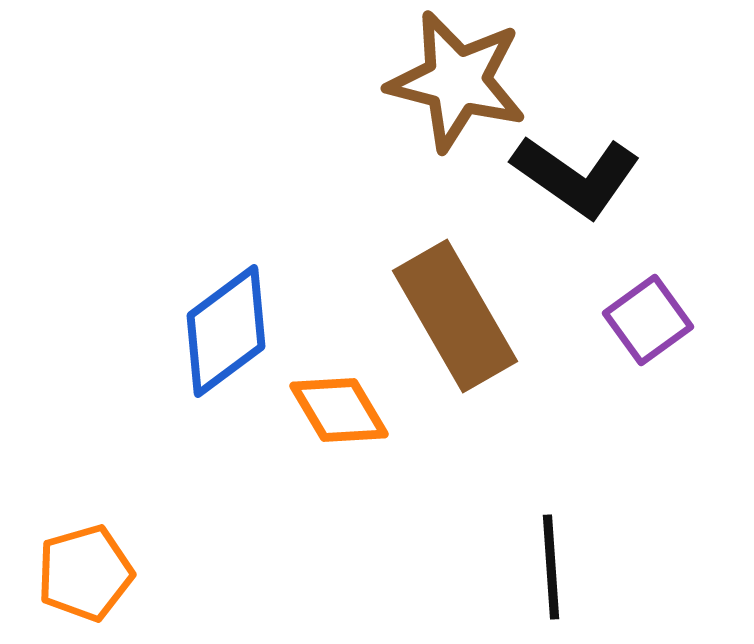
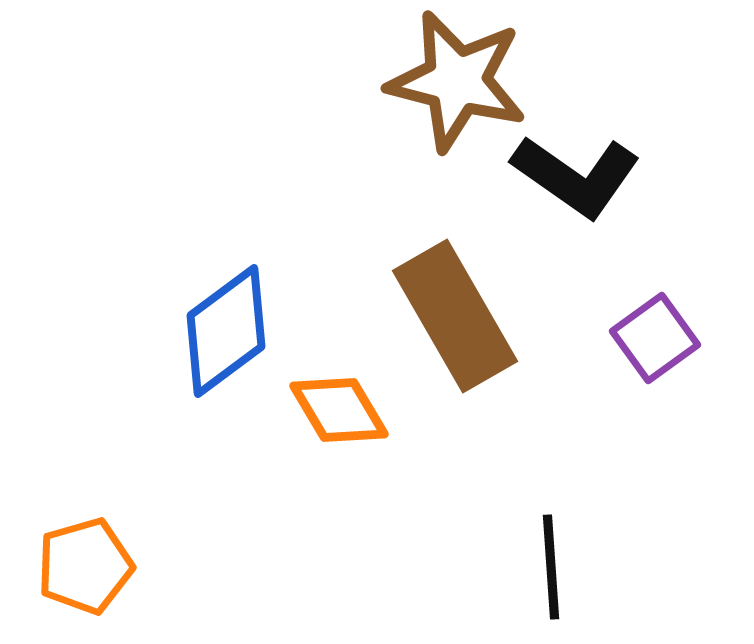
purple square: moved 7 px right, 18 px down
orange pentagon: moved 7 px up
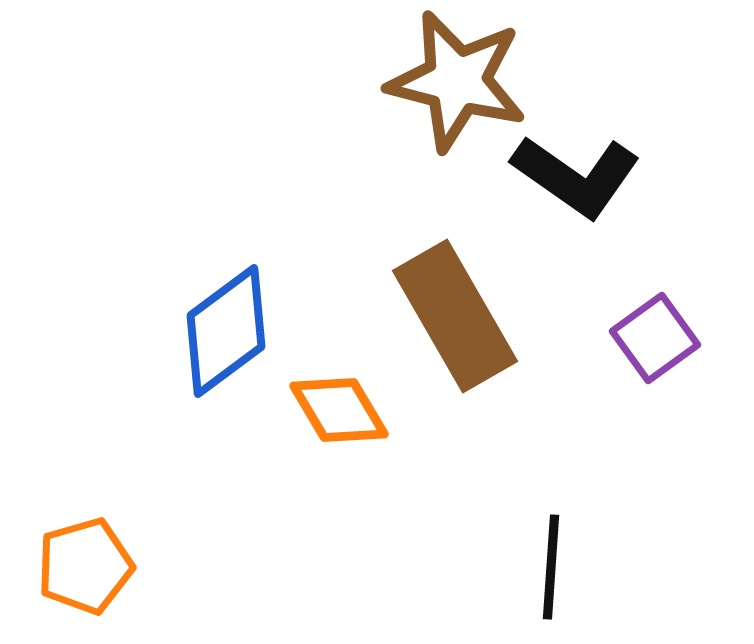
black line: rotated 8 degrees clockwise
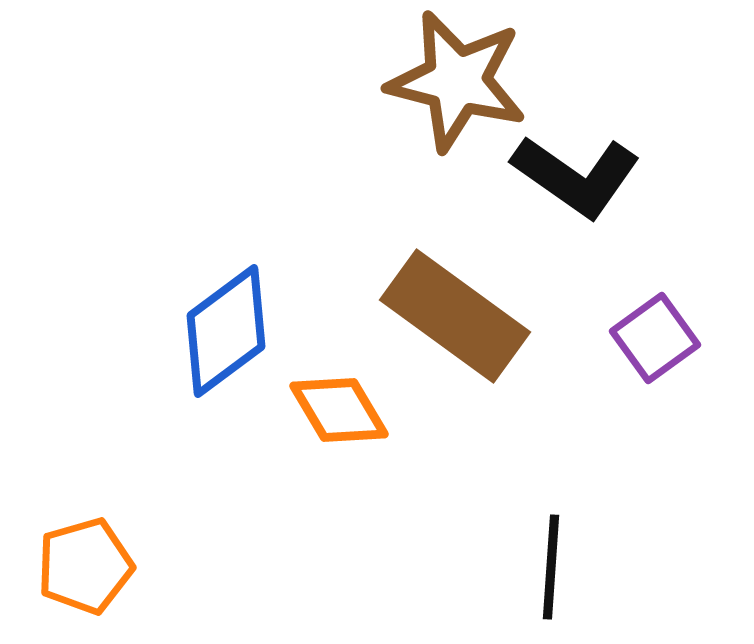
brown rectangle: rotated 24 degrees counterclockwise
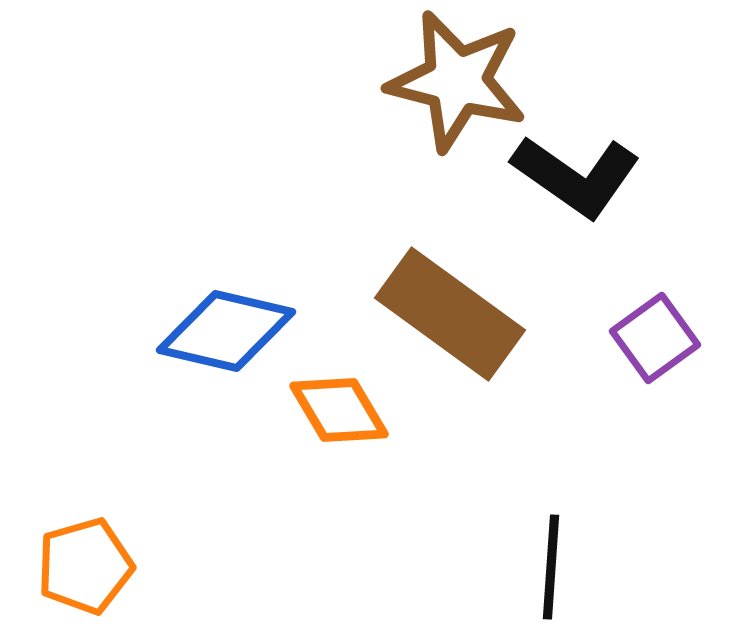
brown rectangle: moved 5 px left, 2 px up
blue diamond: rotated 50 degrees clockwise
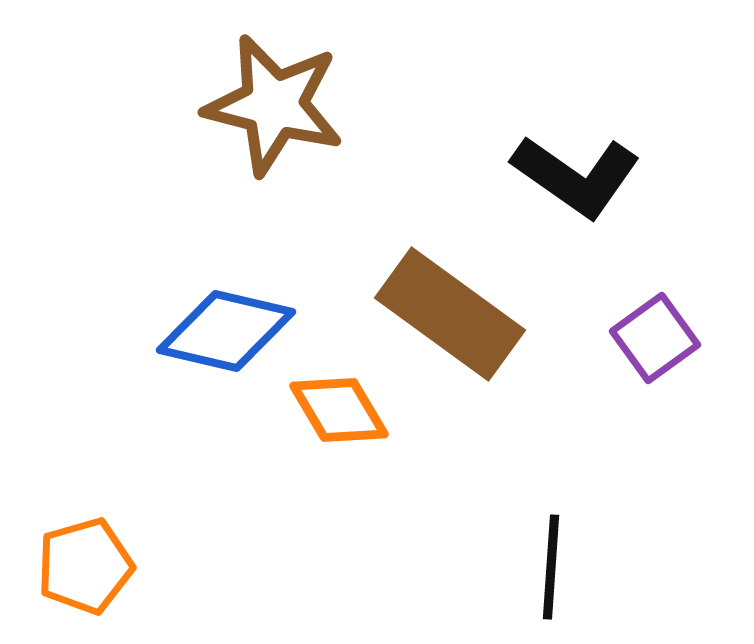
brown star: moved 183 px left, 24 px down
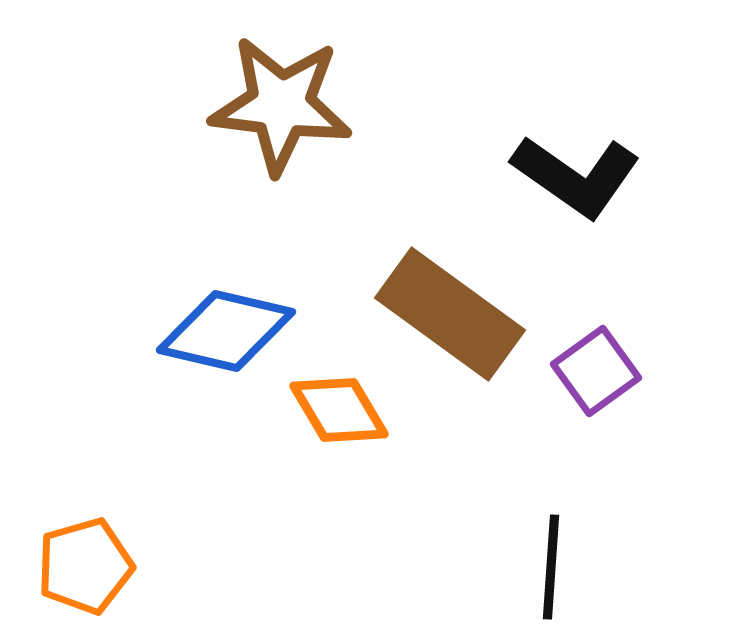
brown star: moved 7 px right; rotated 7 degrees counterclockwise
purple square: moved 59 px left, 33 px down
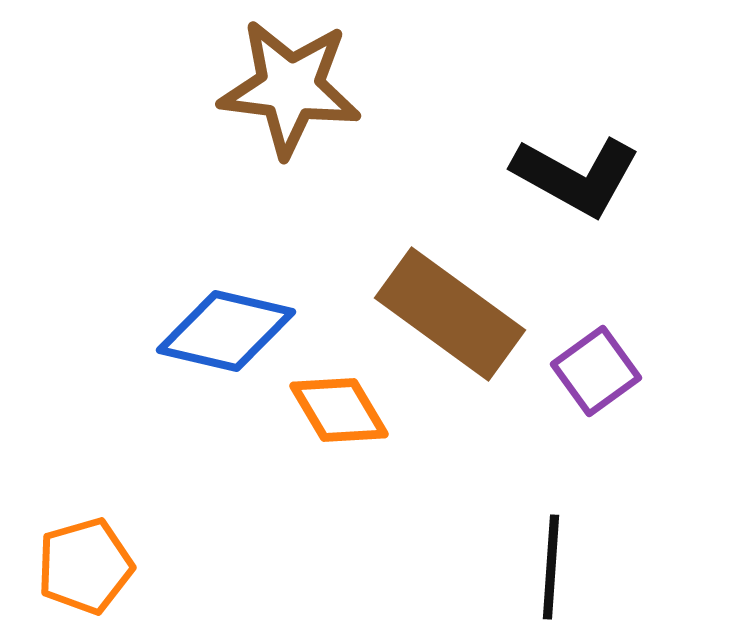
brown star: moved 9 px right, 17 px up
black L-shape: rotated 6 degrees counterclockwise
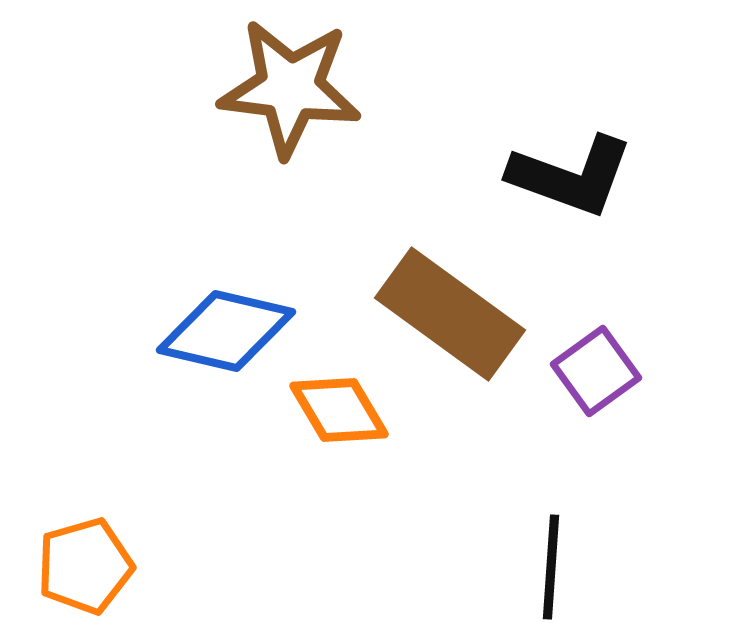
black L-shape: moved 5 px left; rotated 9 degrees counterclockwise
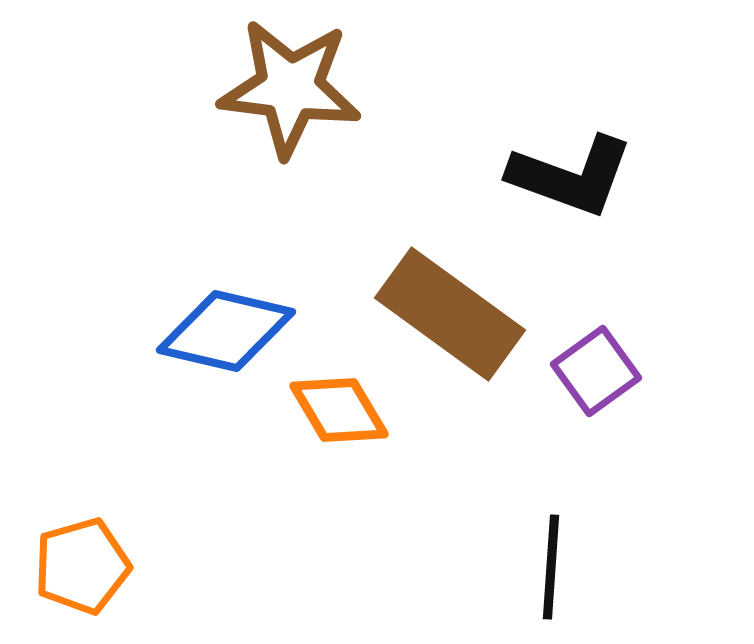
orange pentagon: moved 3 px left
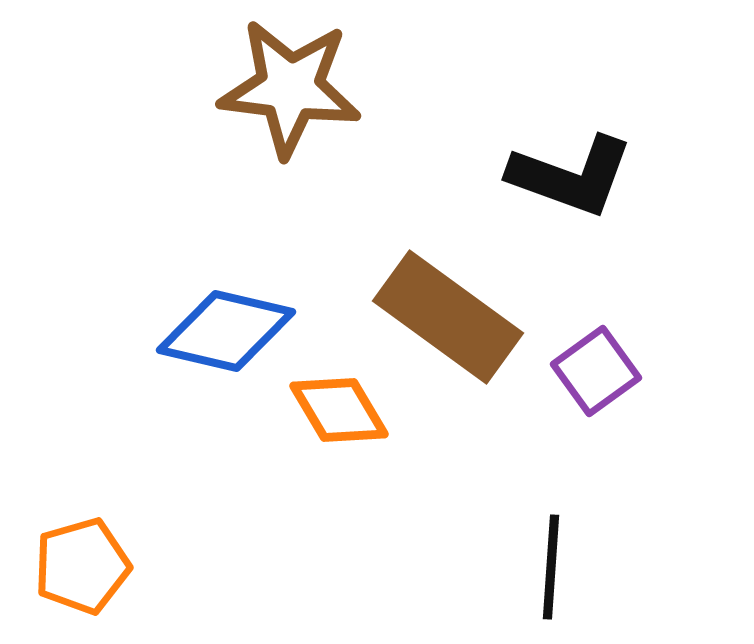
brown rectangle: moved 2 px left, 3 px down
